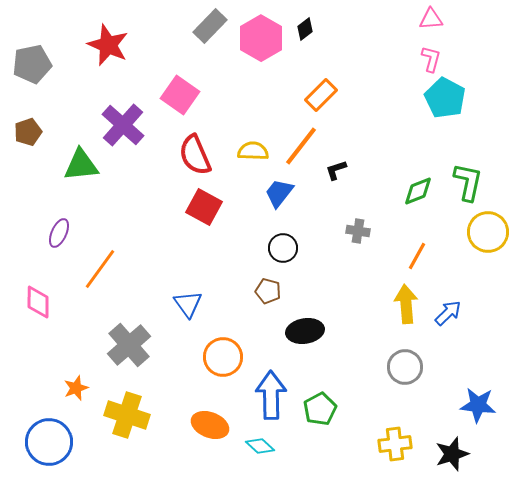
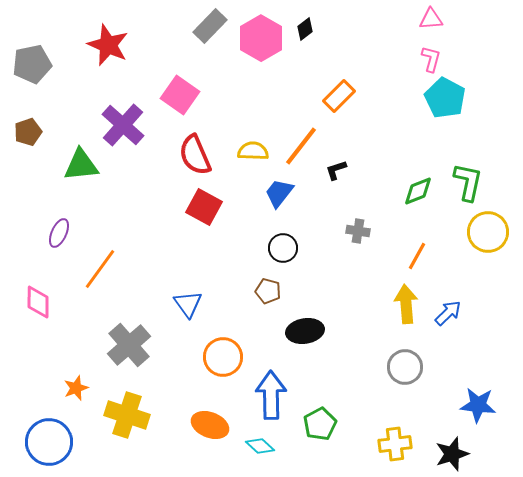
orange rectangle at (321, 95): moved 18 px right, 1 px down
green pentagon at (320, 409): moved 15 px down
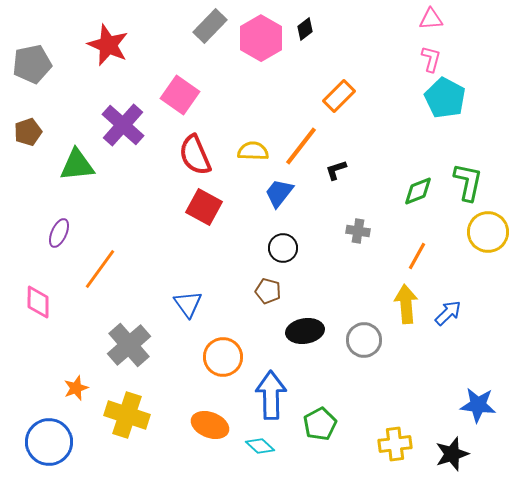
green triangle at (81, 165): moved 4 px left
gray circle at (405, 367): moved 41 px left, 27 px up
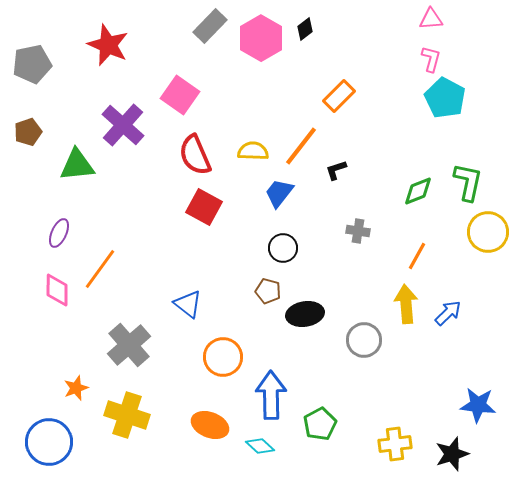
pink diamond at (38, 302): moved 19 px right, 12 px up
blue triangle at (188, 304): rotated 16 degrees counterclockwise
black ellipse at (305, 331): moved 17 px up
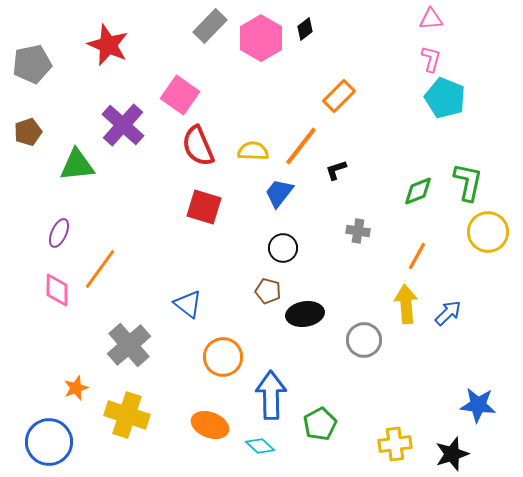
cyan pentagon at (445, 98): rotated 6 degrees counterclockwise
red semicircle at (195, 155): moved 3 px right, 9 px up
red square at (204, 207): rotated 12 degrees counterclockwise
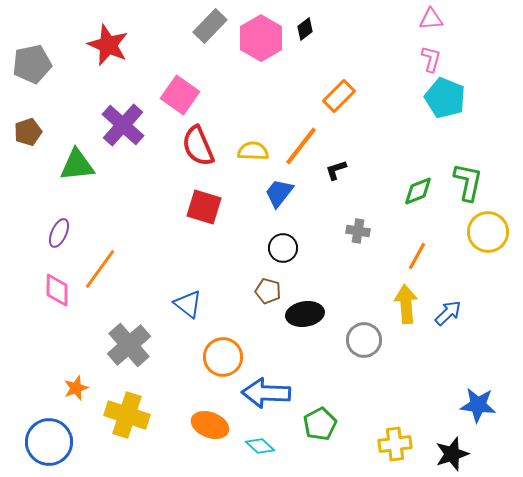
blue arrow at (271, 395): moved 5 px left, 2 px up; rotated 87 degrees counterclockwise
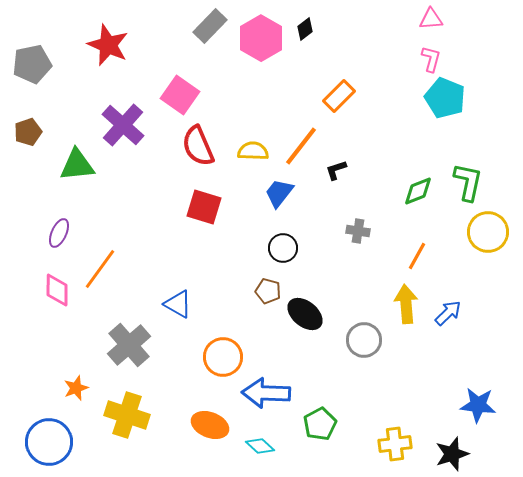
blue triangle at (188, 304): moved 10 px left; rotated 8 degrees counterclockwise
black ellipse at (305, 314): rotated 48 degrees clockwise
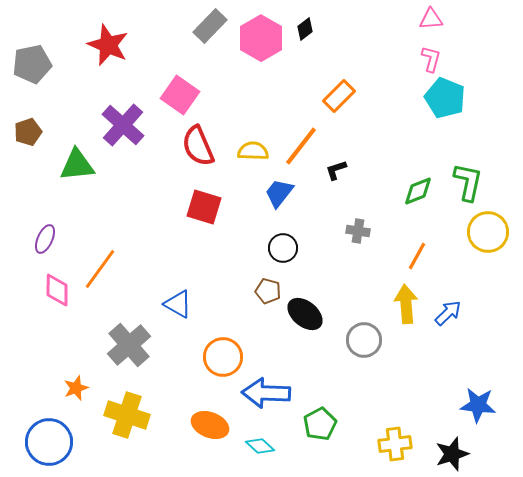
purple ellipse at (59, 233): moved 14 px left, 6 px down
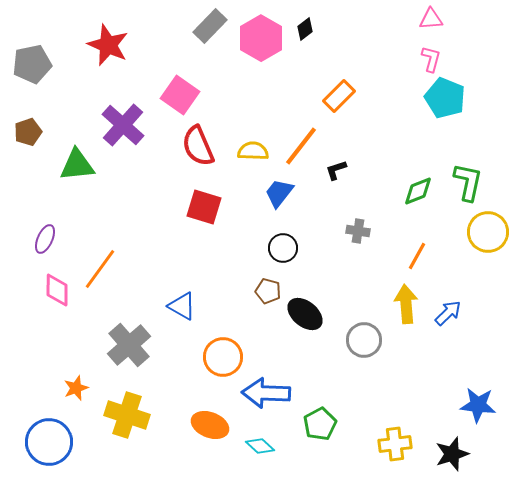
blue triangle at (178, 304): moved 4 px right, 2 px down
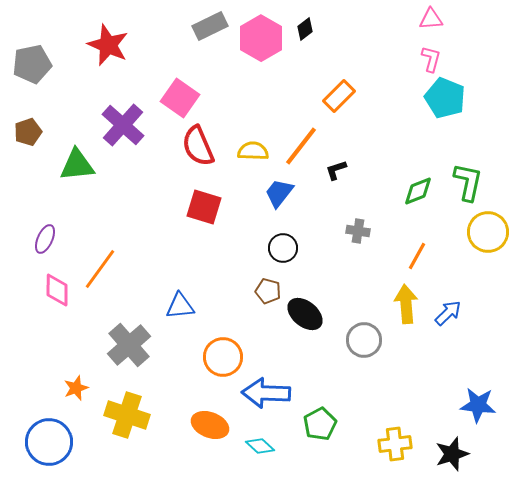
gray rectangle at (210, 26): rotated 20 degrees clockwise
pink square at (180, 95): moved 3 px down
blue triangle at (182, 306): moved 2 px left; rotated 36 degrees counterclockwise
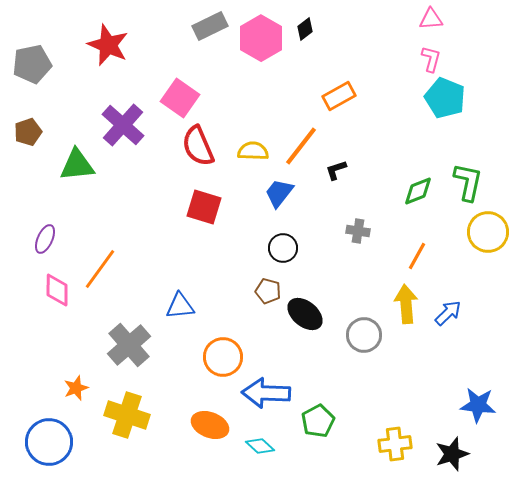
orange rectangle at (339, 96): rotated 16 degrees clockwise
gray circle at (364, 340): moved 5 px up
green pentagon at (320, 424): moved 2 px left, 3 px up
